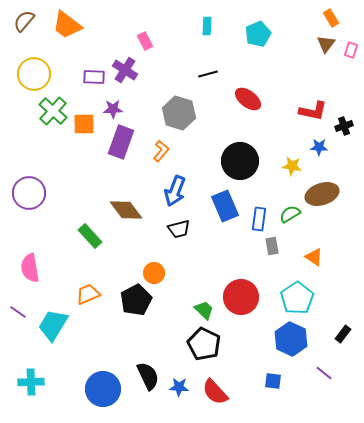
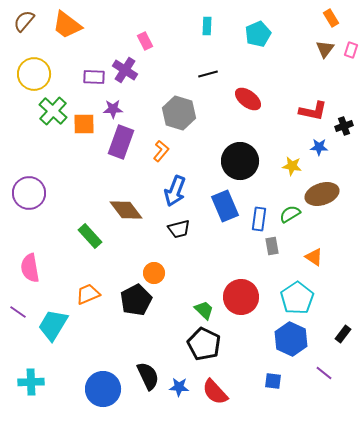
brown triangle at (326, 44): moved 1 px left, 5 px down
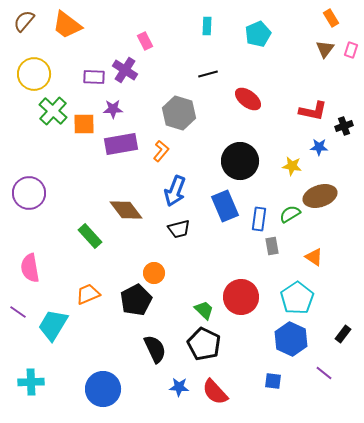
purple rectangle at (121, 142): moved 2 px down; rotated 60 degrees clockwise
brown ellipse at (322, 194): moved 2 px left, 2 px down
black semicircle at (148, 376): moved 7 px right, 27 px up
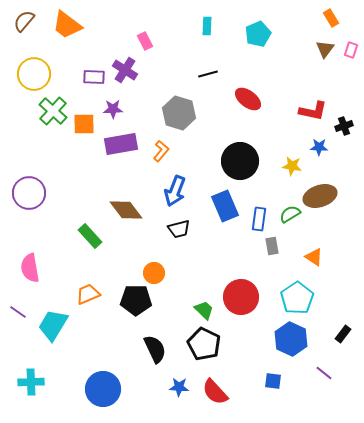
black pentagon at (136, 300): rotated 28 degrees clockwise
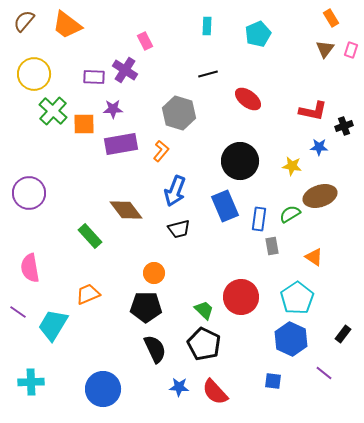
black pentagon at (136, 300): moved 10 px right, 7 px down
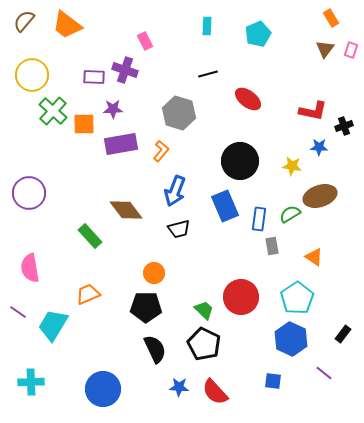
purple cross at (125, 70): rotated 15 degrees counterclockwise
yellow circle at (34, 74): moved 2 px left, 1 px down
